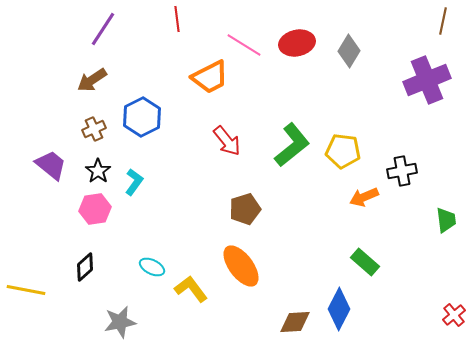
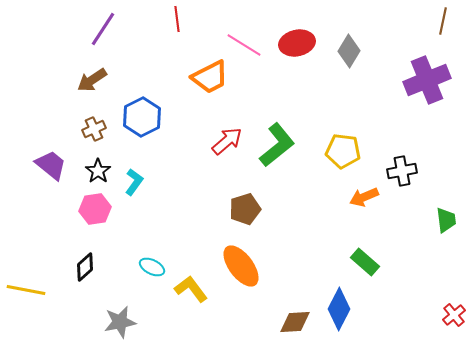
red arrow: rotated 92 degrees counterclockwise
green L-shape: moved 15 px left
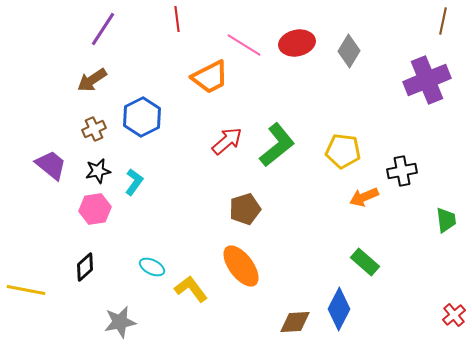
black star: rotated 25 degrees clockwise
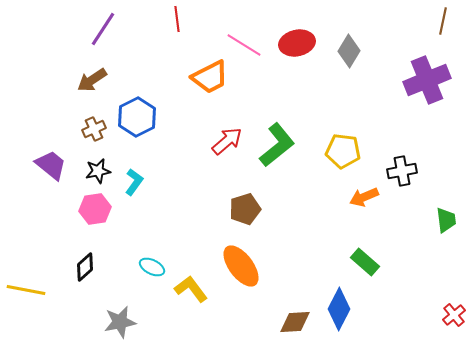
blue hexagon: moved 5 px left
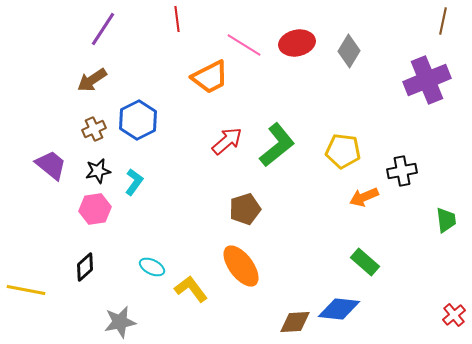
blue hexagon: moved 1 px right, 3 px down
blue diamond: rotated 69 degrees clockwise
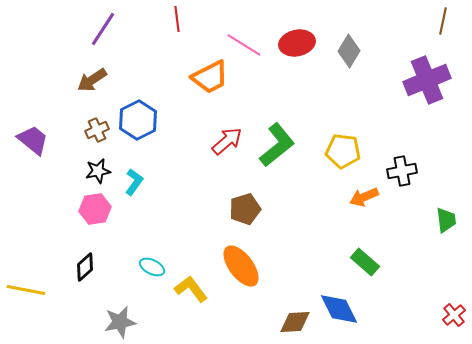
brown cross: moved 3 px right, 1 px down
purple trapezoid: moved 18 px left, 25 px up
blue diamond: rotated 57 degrees clockwise
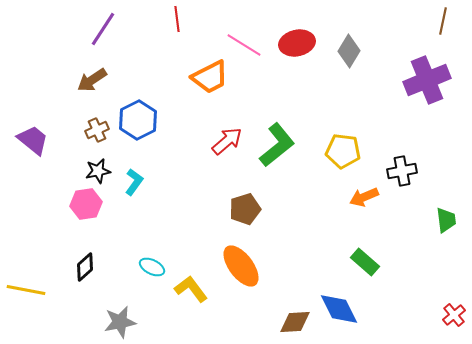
pink hexagon: moved 9 px left, 5 px up
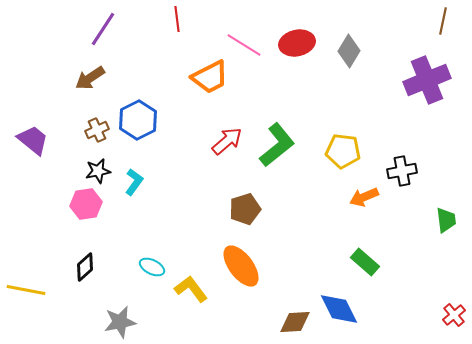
brown arrow: moved 2 px left, 2 px up
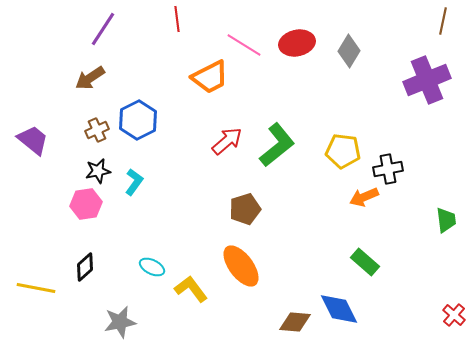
black cross: moved 14 px left, 2 px up
yellow line: moved 10 px right, 2 px up
red cross: rotated 10 degrees counterclockwise
brown diamond: rotated 8 degrees clockwise
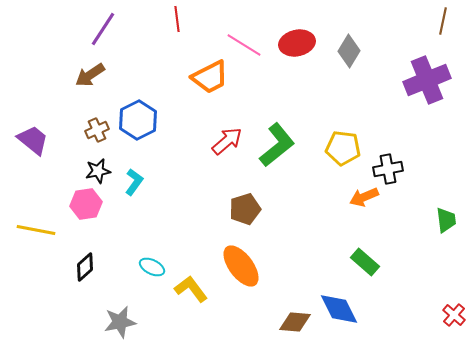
brown arrow: moved 3 px up
yellow pentagon: moved 3 px up
yellow line: moved 58 px up
